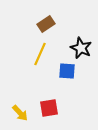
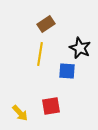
black star: moved 1 px left
yellow line: rotated 15 degrees counterclockwise
red square: moved 2 px right, 2 px up
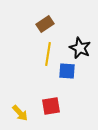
brown rectangle: moved 1 px left
yellow line: moved 8 px right
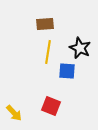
brown rectangle: rotated 30 degrees clockwise
yellow line: moved 2 px up
red square: rotated 30 degrees clockwise
yellow arrow: moved 6 px left
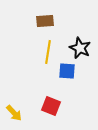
brown rectangle: moved 3 px up
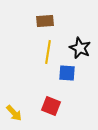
blue square: moved 2 px down
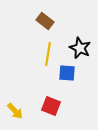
brown rectangle: rotated 42 degrees clockwise
yellow line: moved 2 px down
yellow arrow: moved 1 px right, 2 px up
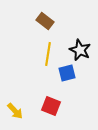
black star: moved 2 px down
blue square: rotated 18 degrees counterclockwise
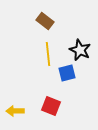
yellow line: rotated 15 degrees counterclockwise
yellow arrow: rotated 132 degrees clockwise
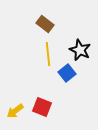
brown rectangle: moved 3 px down
blue square: rotated 24 degrees counterclockwise
red square: moved 9 px left, 1 px down
yellow arrow: rotated 36 degrees counterclockwise
